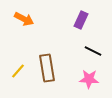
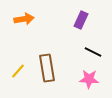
orange arrow: rotated 36 degrees counterclockwise
black line: moved 1 px down
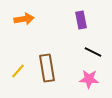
purple rectangle: rotated 36 degrees counterclockwise
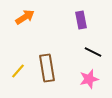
orange arrow: moved 1 px right, 2 px up; rotated 24 degrees counterclockwise
pink star: rotated 18 degrees counterclockwise
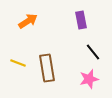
orange arrow: moved 3 px right, 4 px down
black line: rotated 24 degrees clockwise
yellow line: moved 8 px up; rotated 70 degrees clockwise
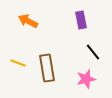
orange arrow: rotated 120 degrees counterclockwise
pink star: moved 3 px left
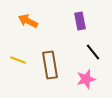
purple rectangle: moved 1 px left, 1 px down
yellow line: moved 3 px up
brown rectangle: moved 3 px right, 3 px up
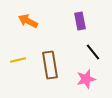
yellow line: rotated 35 degrees counterclockwise
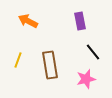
yellow line: rotated 56 degrees counterclockwise
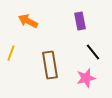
yellow line: moved 7 px left, 7 px up
pink star: moved 1 px up
